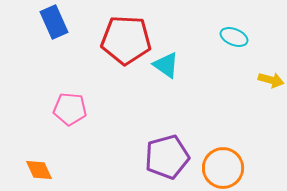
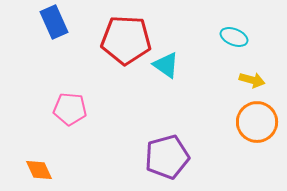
yellow arrow: moved 19 px left
orange circle: moved 34 px right, 46 px up
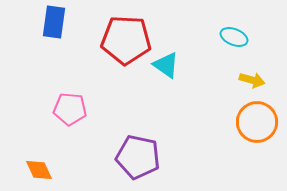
blue rectangle: rotated 32 degrees clockwise
purple pentagon: moved 29 px left; rotated 27 degrees clockwise
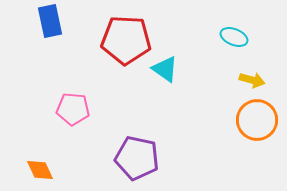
blue rectangle: moved 4 px left, 1 px up; rotated 20 degrees counterclockwise
cyan triangle: moved 1 px left, 4 px down
pink pentagon: moved 3 px right
orange circle: moved 2 px up
purple pentagon: moved 1 px left, 1 px down
orange diamond: moved 1 px right
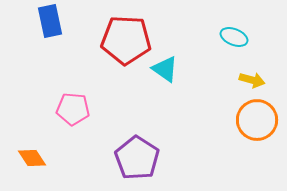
purple pentagon: rotated 21 degrees clockwise
orange diamond: moved 8 px left, 12 px up; rotated 8 degrees counterclockwise
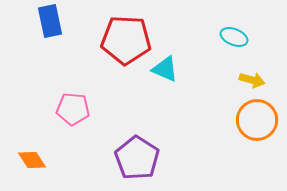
cyan triangle: rotated 12 degrees counterclockwise
orange diamond: moved 2 px down
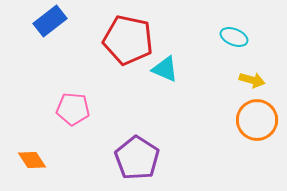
blue rectangle: rotated 64 degrees clockwise
red pentagon: moved 2 px right; rotated 9 degrees clockwise
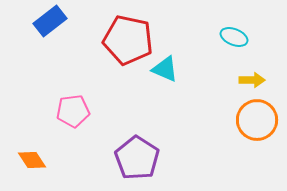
yellow arrow: rotated 15 degrees counterclockwise
pink pentagon: moved 2 px down; rotated 12 degrees counterclockwise
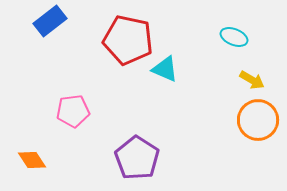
yellow arrow: rotated 30 degrees clockwise
orange circle: moved 1 px right
